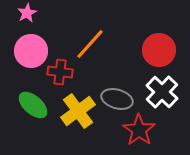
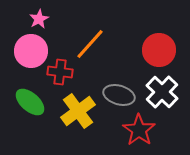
pink star: moved 12 px right, 6 px down
gray ellipse: moved 2 px right, 4 px up
green ellipse: moved 3 px left, 3 px up
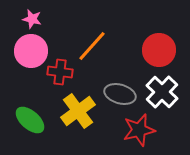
pink star: moved 7 px left; rotated 30 degrees counterclockwise
orange line: moved 2 px right, 2 px down
gray ellipse: moved 1 px right, 1 px up
green ellipse: moved 18 px down
red star: rotated 24 degrees clockwise
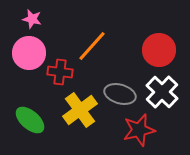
pink circle: moved 2 px left, 2 px down
yellow cross: moved 2 px right, 1 px up
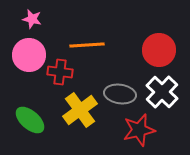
orange line: moved 5 px left, 1 px up; rotated 44 degrees clockwise
pink circle: moved 2 px down
gray ellipse: rotated 8 degrees counterclockwise
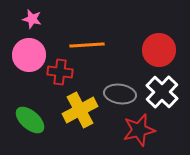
yellow cross: rotated 8 degrees clockwise
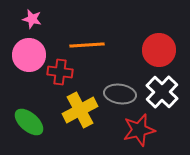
green ellipse: moved 1 px left, 2 px down
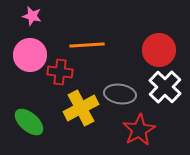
pink star: moved 3 px up
pink circle: moved 1 px right
white cross: moved 3 px right, 5 px up
yellow cross: moved 1 px right, 2 px up
red star: rotated 16 degrees counterclockwise
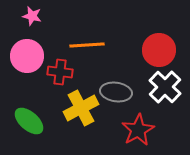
pink circle: moved 3 px left, 1 px down
gray ellipse: moved 4 px left, 2 px up
green ellipse: moved 1 px up
red star: moved 1 px left
